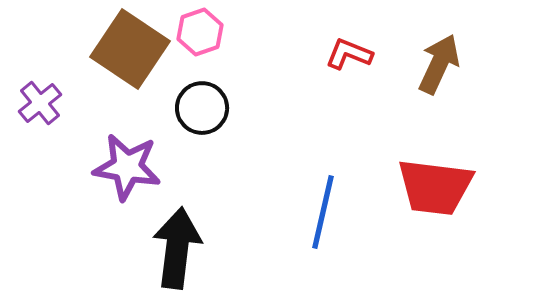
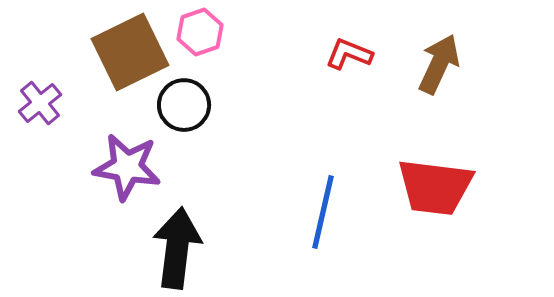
brown square: moved 3 px down; rotated 30 degrees clockwise
black circle: moved 18 px left, 3 px up
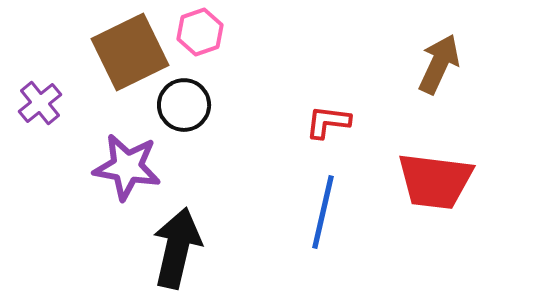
red L-shape: moved 21 px left, 68 px down; rotated 15 degrees counterclockwise
red trapezoid: moved 6 px up
black arrow: rotated 6 degrees clockwise
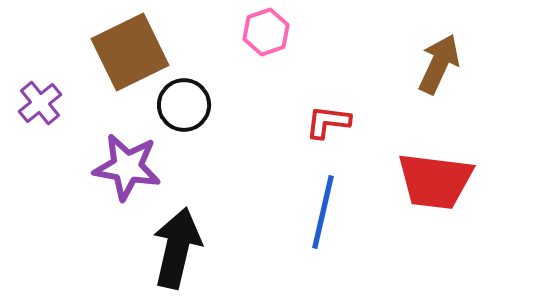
pink hexagon: moved 66 px right
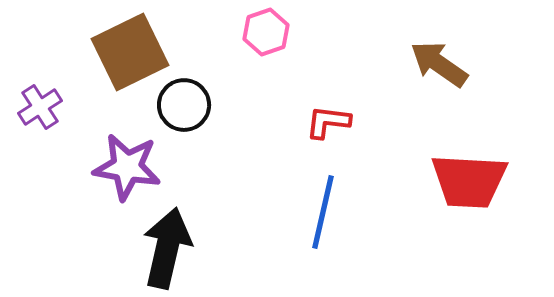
brown arrow: rotated 80 degrees counterclockwise
purple cross: moved 4 px down; rotated 6 degrees clockwise
red trapezoid: moved 34 px right; rotated 4 degrees counterclockwise
black arrow: moved 10 px left
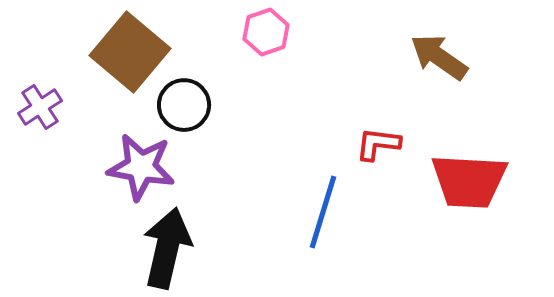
brown square: rotated 24 degrees counterclockwise
brown arrow: moved 7 px up
red L-shape: moved 50 px right, 22 px down
purple star: moved 14 px right
blue line: rotated 4 degrees clockwise
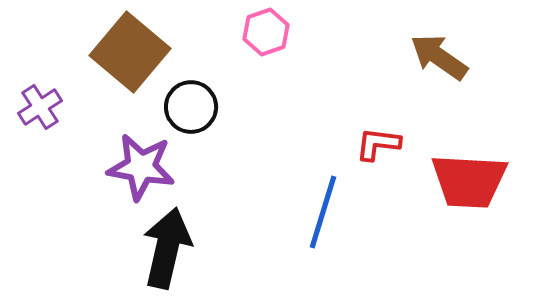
black circle: moved 7 px right, 2 px down
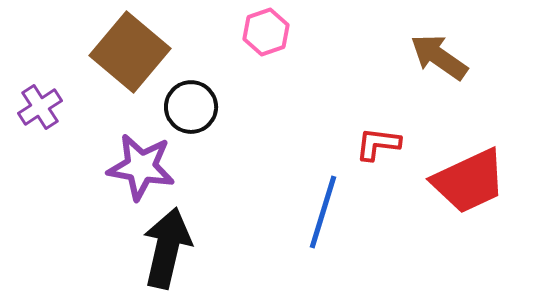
red trapezoid: rotated 28 degrees counterclockwise
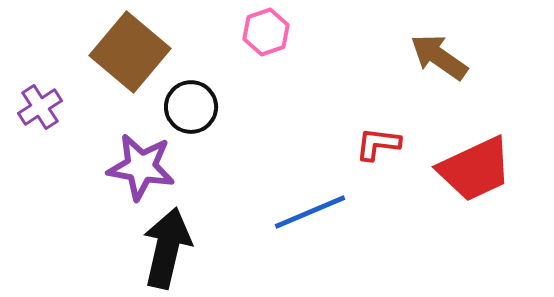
red trapezoid: moved 6 px right, 12 px up
blue line: moved 13 px left; rotated 50 degrees clockwise
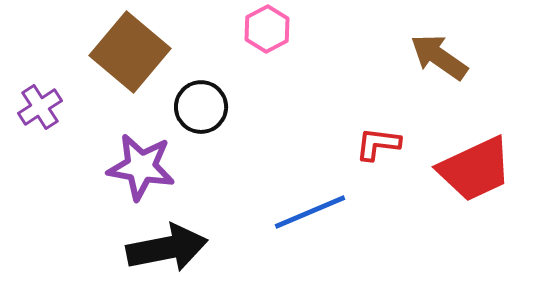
pink hexagon: moved 1 px right, 3 px up; rotated 9 degrees counterclockwise
black circle: moved 10 px right
black arrow: rotated 66 degrees clockwise
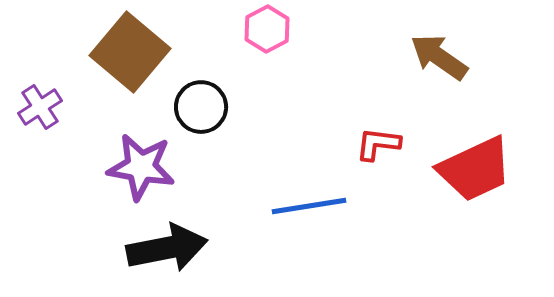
blue line: moved 1 px left, 6 px up; rotated 14 degrees clockwise
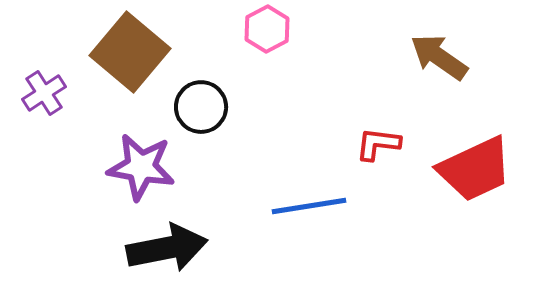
purple cross: moved 4 px right, 14 px up
